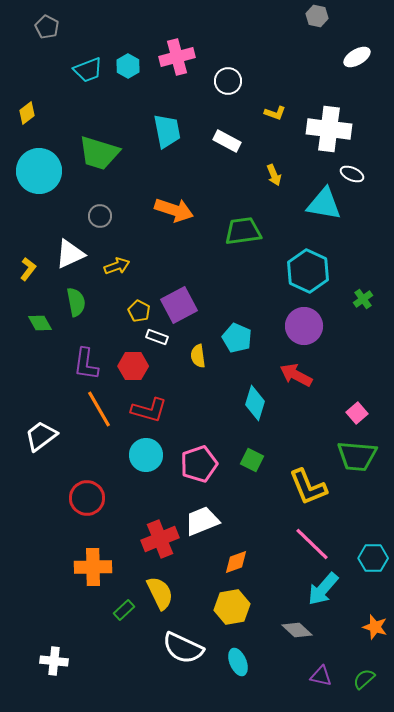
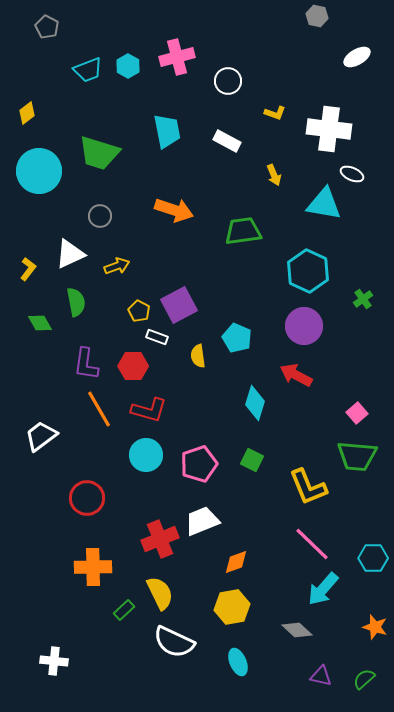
white semicircle at (183, 648): moved 9 px left, 6 px up
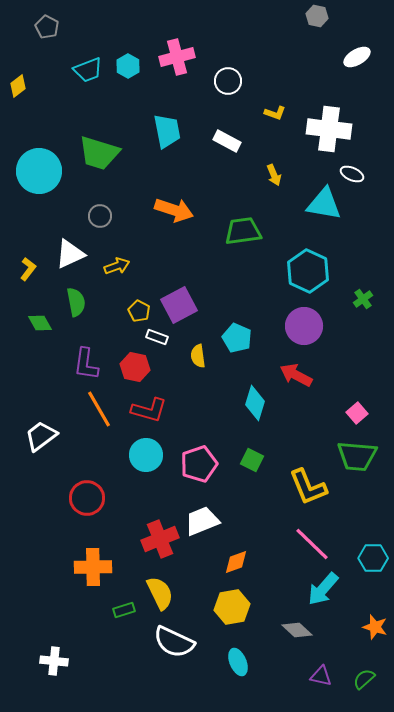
yellow diamond at (27, 113): moved 9 px left, 27 px up
red hexagon at (133, 366): moved 2 px right, 1 px down; rotated 12 degrees clockwise
green rectangle at (124, 610): rotated 25 degrees clockwise
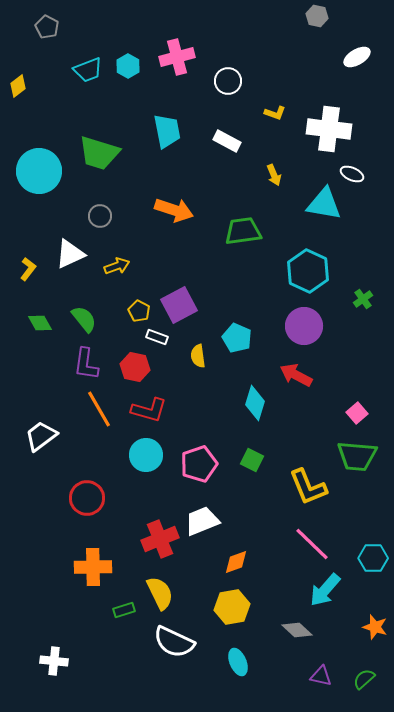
green semicircle at (76, 302): moved 8 px right, 17 px down; rotated 28 degrees counterclockwise
cyan arrow at (323, 589): moved 2 px right, 1 px down
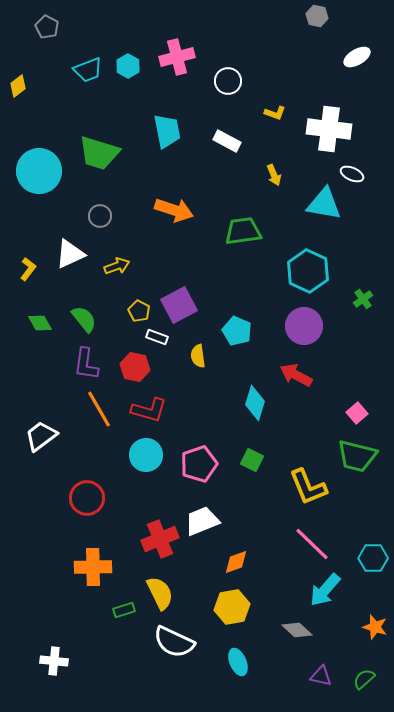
cyan pentagon at (237, 338): moved 7 px up
green trapezoid at (357, 456): rotated 9 degrees clockwise
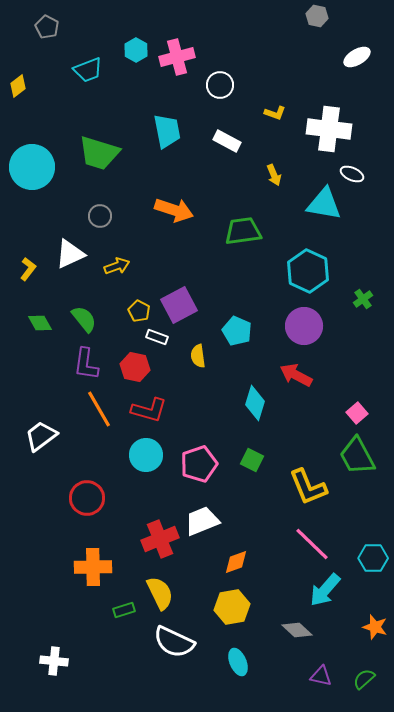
cyan hexagon at (128, 66): moved 8 px right, 16 px up
white circle at (228, 81): moved 8 px left, 4 px down
cyan circle at (39, 171): moved 7 px left, 4 px up
green trapezoid at (357, 456): rotated 48 degrees clockwise
